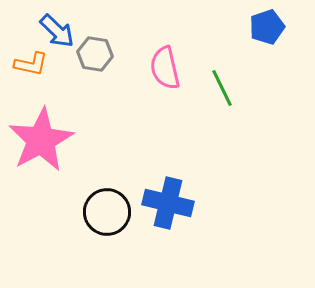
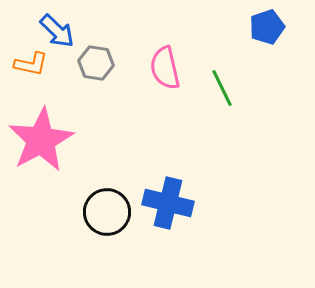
gray hexagon: moved 1 px right, 9 px down
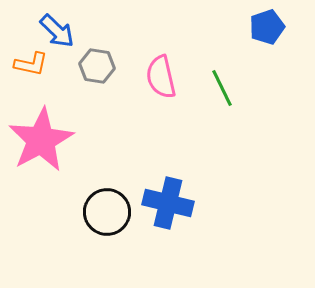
gray hexagon: moved 1 px right, 3 px down
pink semicircle: moved 4 px left, 9 px down
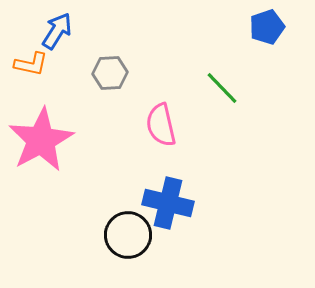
blue arrow: rotated 102 degrees counterclockwise
gray hexagon: moved 13 px right, 7 px down; rotated 12 degrees counterclockwise
pink semicircle: moved 48 px down
green line: rotated 18 degrees counterclockwise
black circle: moved 21 px right, 23 px down
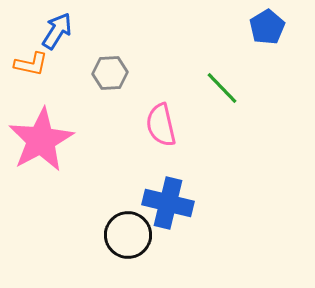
blue pentagon: rotated 12 degrees counterclockwise
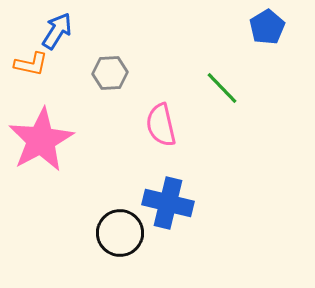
black circle: moved 8 px left, 2 px up
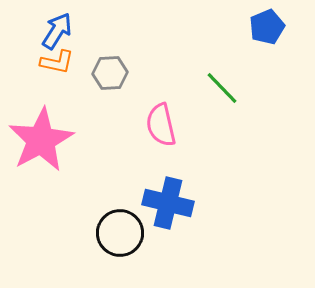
blue pentagon: rotated 8 degrees clockwise
orange L-shape: moved 26 px right, 2 px up
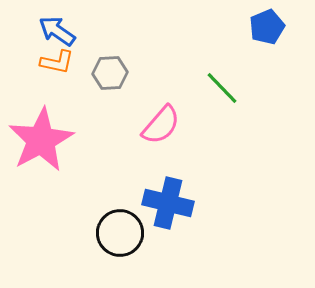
blue arrow: rotated 87 degrees counterclockwise
pink semicircle: rotated 126 degrees counterclockwise
